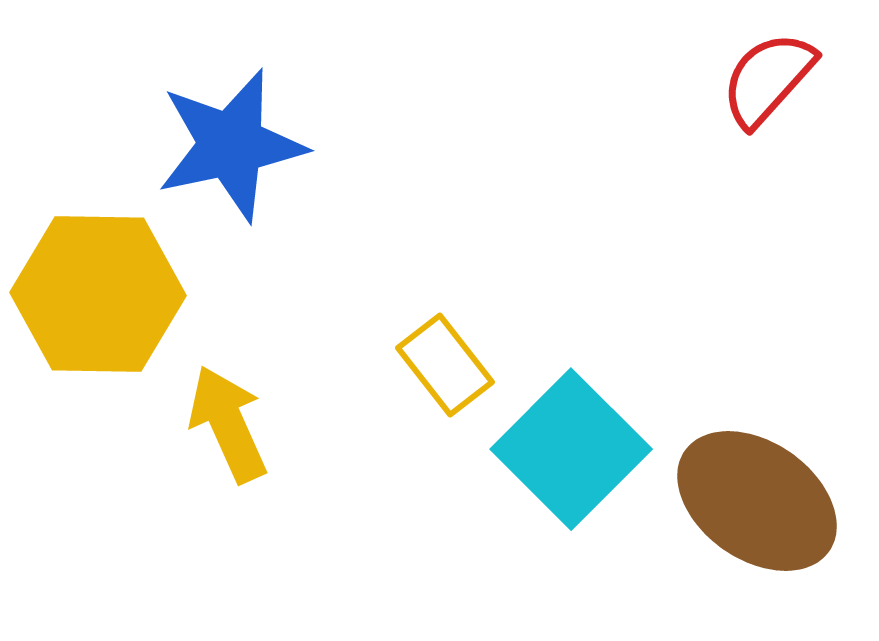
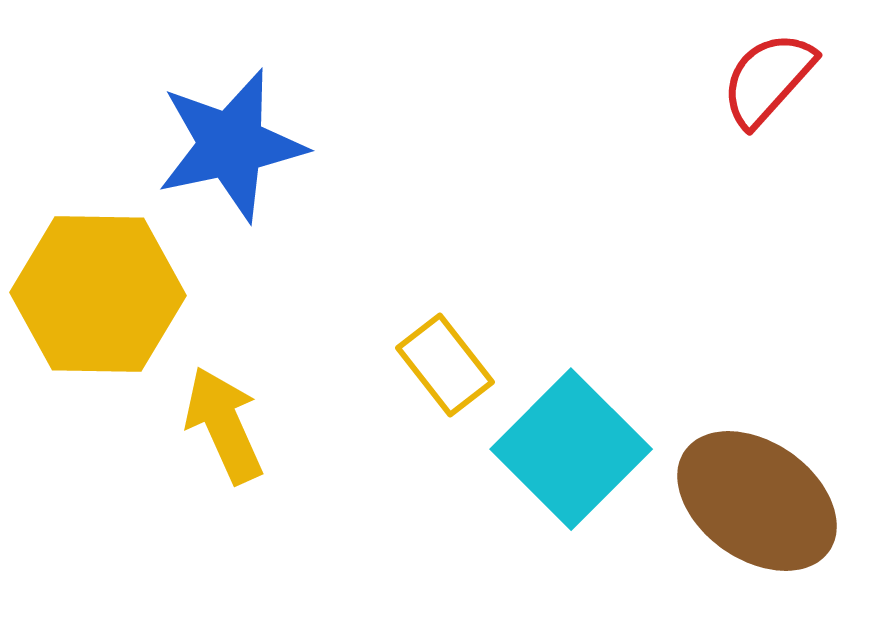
yellow arrow: moved 4 px left, 1 px down
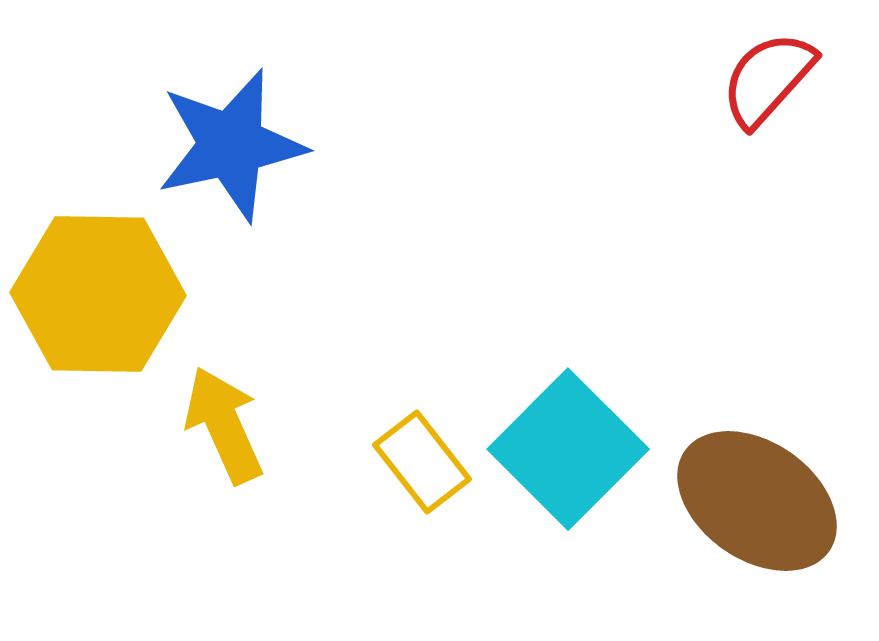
yellow rectangle: moved 23 px left, 97 px down
cyan square: moved 3 px left
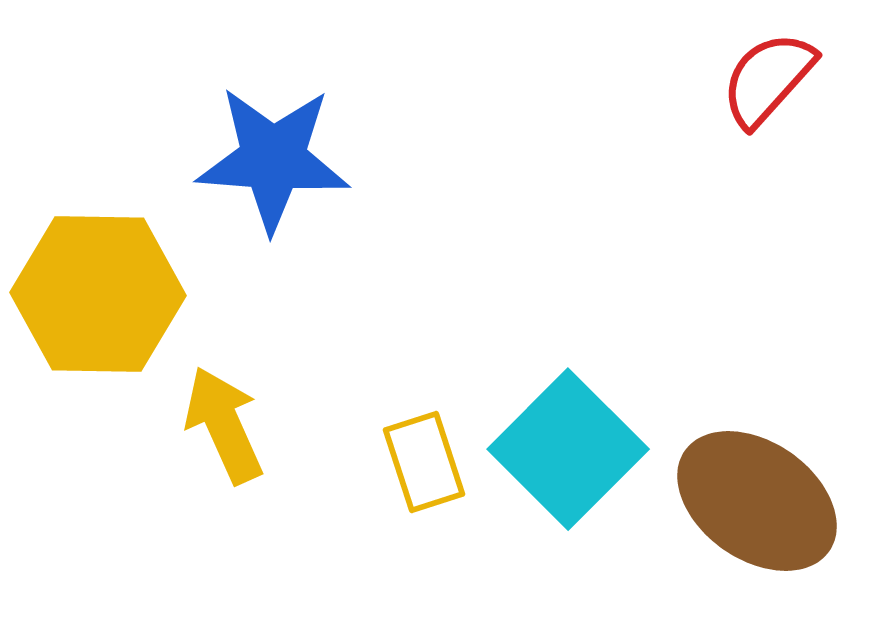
blue star: moved 42 px right, 14 px down; rotated 16 degrees clockwise
yellow rectangle: moved 2 px right; rotated 20 degrees clockwise
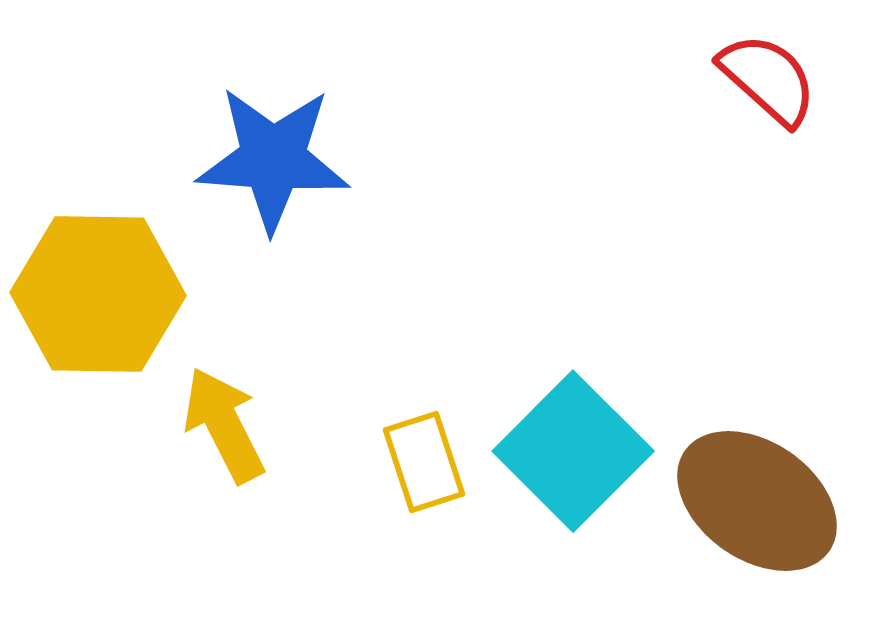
red semicircle: rotated 90 degrees clockwise
yellow arrow: rotated 3 degrees counterclockwise
cyan square: moved 5 px right, 2 px down
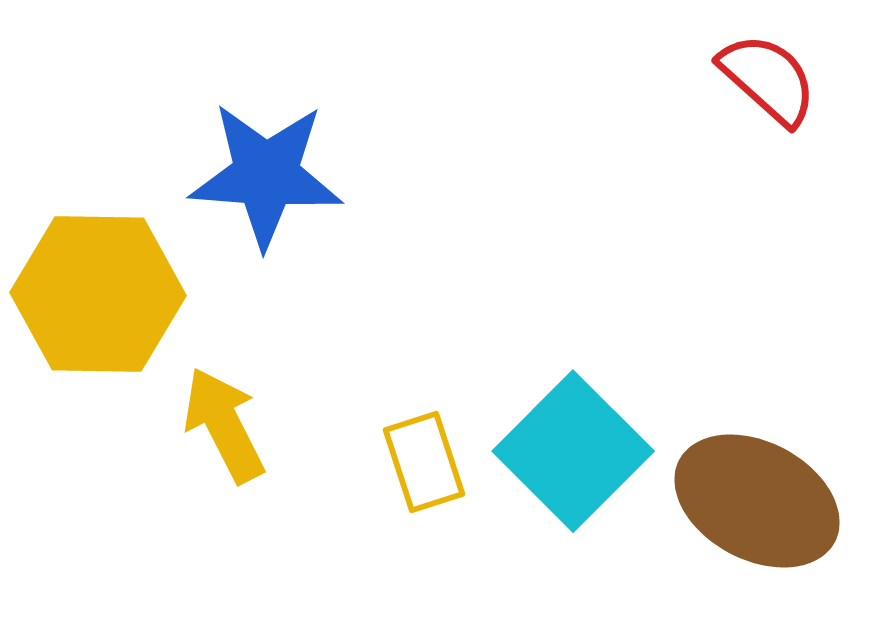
blue star: moved 7 px left, 16 px down
brown ellipse: rotated 7 degrees counterclockwise
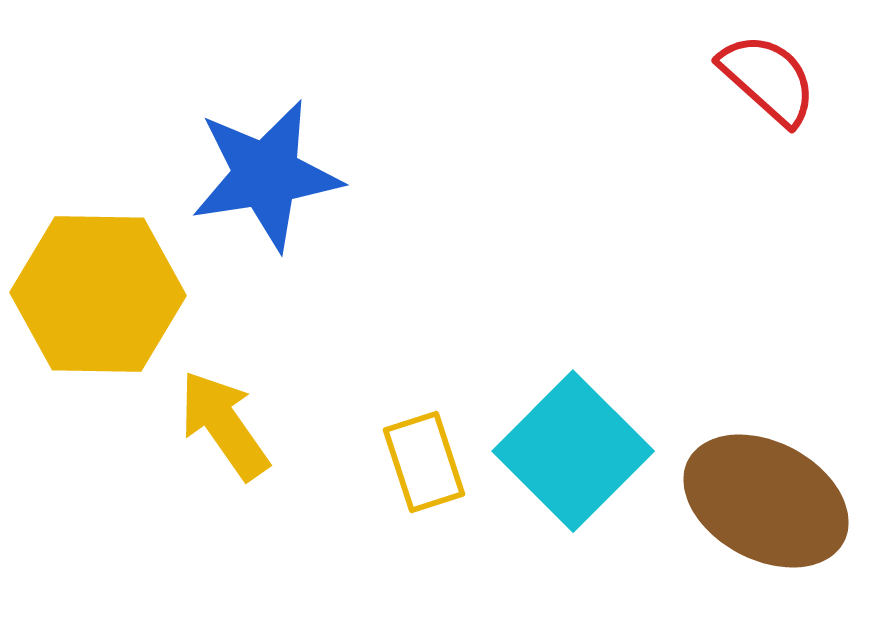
blue star: rotated 13 degrees counterclockwise
yellow arrow: rotated 8 degrees counterclockwise
brown ellipse: moved 9 px right
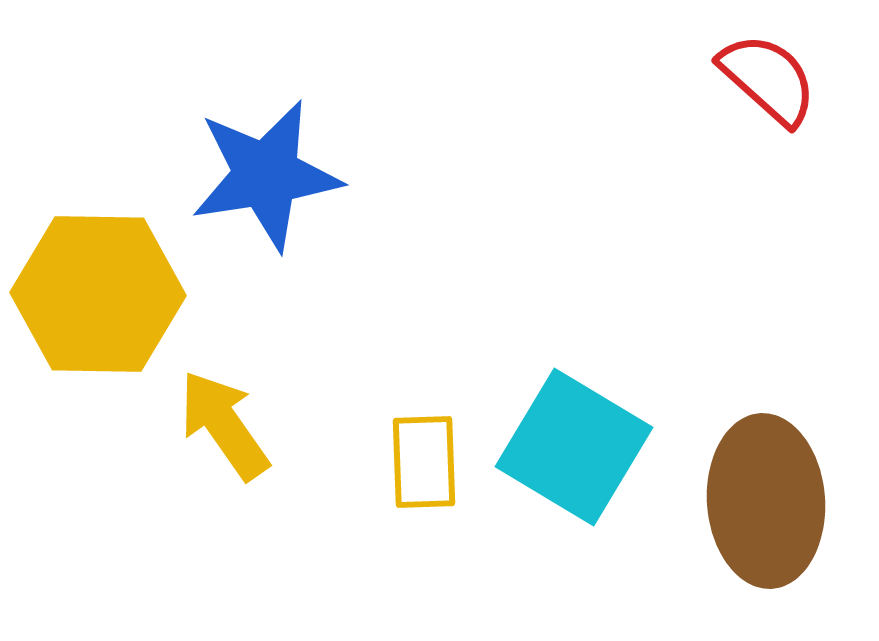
cyan square: moved 1 px right, 4 px up; rotated 14 degrees counterclockwise
yellow rectangle: rotated 16 degrees clockwise
brown ellipse: rotated 58 degrees clockwise
